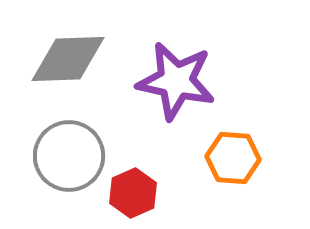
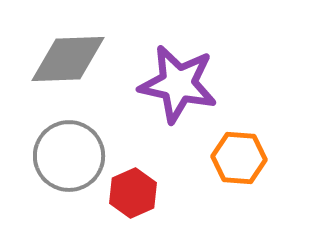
purple star: moved 2 px right, 3 px down
orange hexagon: moved 6 px right
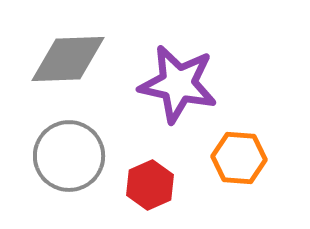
red hexagon: moved 17 px right, 8 px up
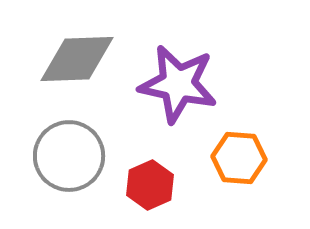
gray diamond: moved 9 px right
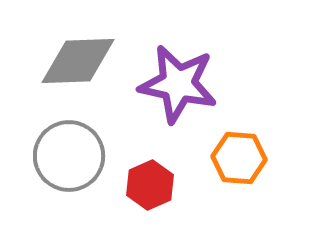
gray diamond: moved 1 px right, 2 px down
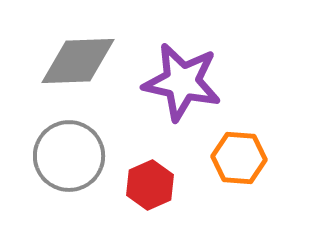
purple star: moved 4 px right, 2 px up
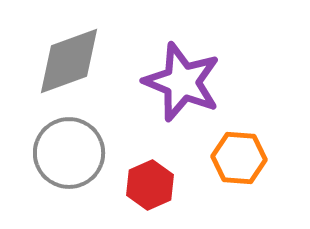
gray diamond: moved 9 px left; rotated 18 degrees counterclockwise
purple star: rotated 10 degrees clockwise
gray circle: moved 3 px up
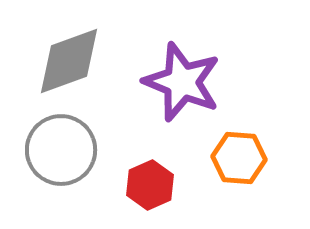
gray circle: moved 8 px left, 3 px up
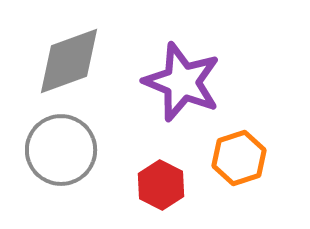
orange hexagon: rotated 22 degrees counterclockwise
red hexagon: moved 11 px right; rotated 9 degrees counterclockwise
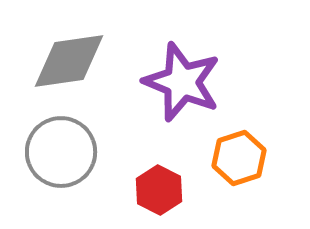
gray diamond: rotated 12 degrees clockwise
gray circle: moved 2 px down
red hexagon: moved 2 px left, 5 px down
